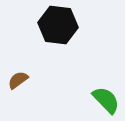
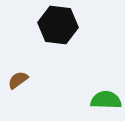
green semicircle: rotated 44 degrees counterclockwise
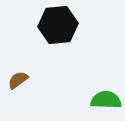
black hexagon: rotated 12 degrees counterclockwise
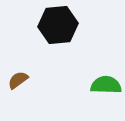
green semicircle: moved 15 px up
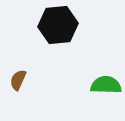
brown semicircle: rotated 30 degrees counterclockwise
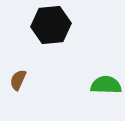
black hexagon: moved 7 px left
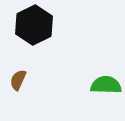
black hexagon: moved 17 px left; rotated 21 degrees counterclockwise
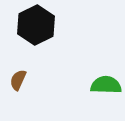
black hexagon: moved 2 px right
